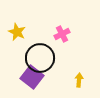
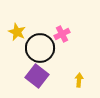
black circle: moved 10 px up
purple square: moved 5 px right, 1 px up
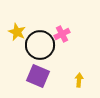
black circle: moved 3 px up
purple square: moved 1 px right; rotated 15 degrees counterclockwise
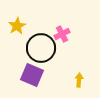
yellow star: moved 6 px up; rotated 18 degrees clockwise
black circle: moved 1 px right, 3 px down
purple square: moved 6 px left, 1 px up
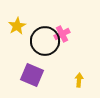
black circle: moved 4 px right, 7 px up
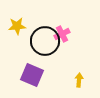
yellow star: rotated 24 degrees clockwise
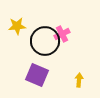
purple square: moved 5 px right
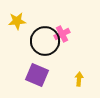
yellow star: moved 5 px up
yellow arrow: moved 1 px up
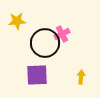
black circle: moved 2 px down
purple square: rotated 25 degrees counterclockwise
yellow arrow: moved 2 px right, 2 px up
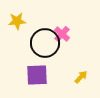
pink cross: rotated 21 degrees counterclockwise
yellow arrow: rotated 40 degrees clockwise
